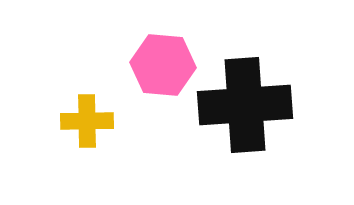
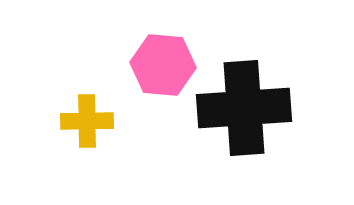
black cross: moved 1 px left, 3 px down
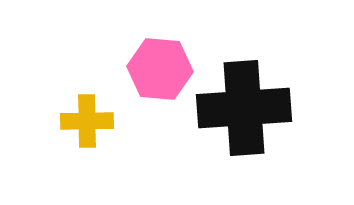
pink hexagon: moved 3 px left, 4 px down
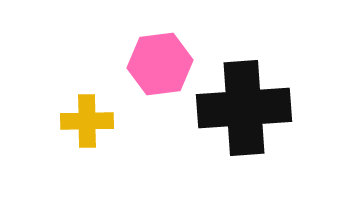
pink hexagon: moved 5 px up; rotated 12 degrees counterclockwise
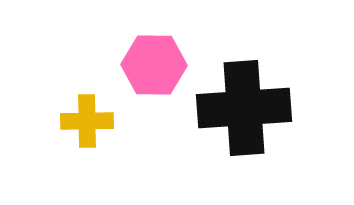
pink hexagon: moved 6 px left, 1 px down; rotated 8 degrees clockwise
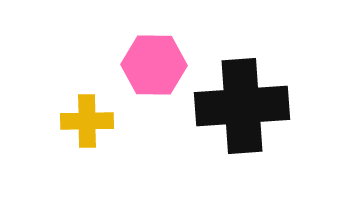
black cross: moved 2 px left, 2 px up
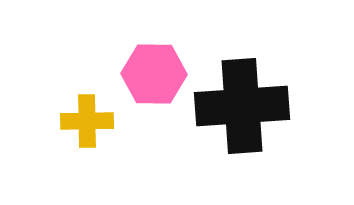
pink hexagon: moved 9 px down
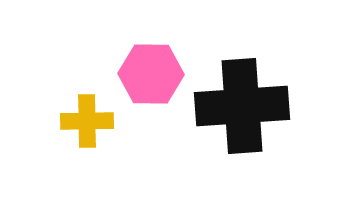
pink hexagon: moved 3 px left
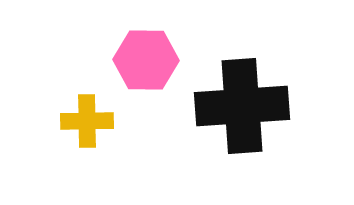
pink hexagon: moved 5 px left, 14 px up
